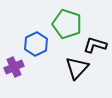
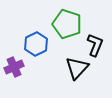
black L-shape: rotated 95 degrees clockwise
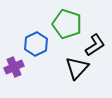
black L-shape: rotated 35 degrees clockwise
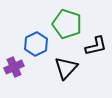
black L-shape: moved 1 px right, 1 px down; rotated 20 degrees clockwise
black triangle: moved 11 px left
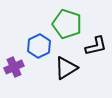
blue hexagon: moved 3 px right, 2 px down
black triangle: rotated 15 degrees clockwise
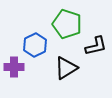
blue hexagon: moved 4 px left, 1 px up
purple cross: rotated 24 degrees clockwise
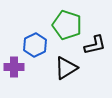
green pentagon: moved 1 px down
black L-shape: moved 1 px left, 1 px up
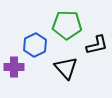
green pentagon: rotated 16 degrees counterclockwise
black L-shape: moved 2 px right
black triangle: rotated 40 degrees counterclockwise
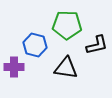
blue hexagon: rotated 20 degrees counterclockwise
black triangle: rotated 40 degrees counterclockwise
